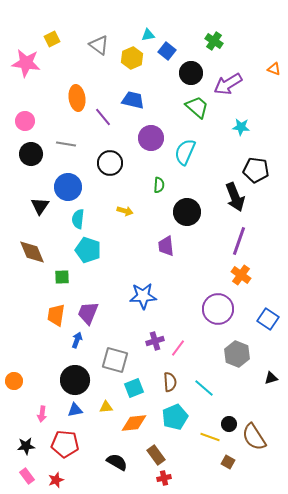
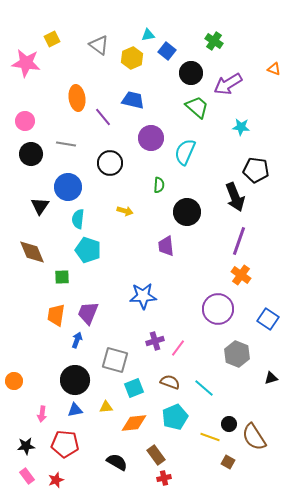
brown semicircle at (170, 382): rotated 66 degrees counterclockwise
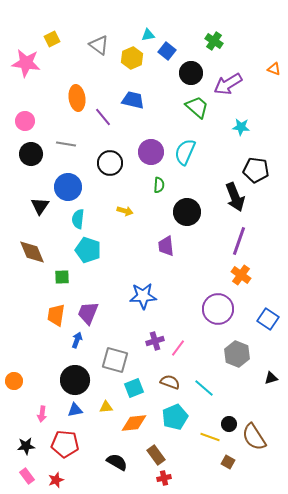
purple circle at (151, 138): moved 14 px down
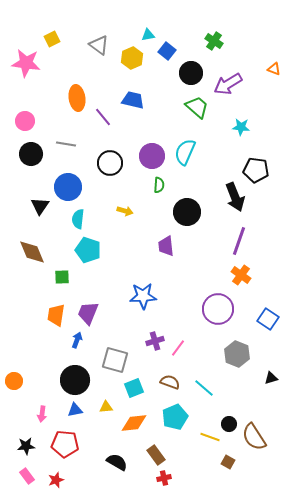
purple circle at (151, 152): moved 1 px right, 4 px down
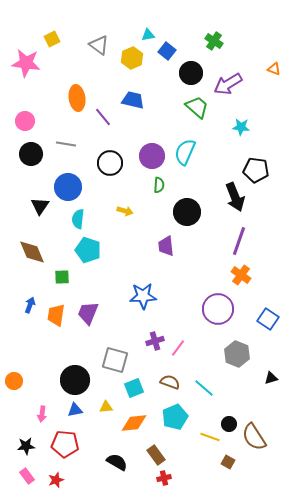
blue arrow at (77, 340): moved 47 px left, 35 px up
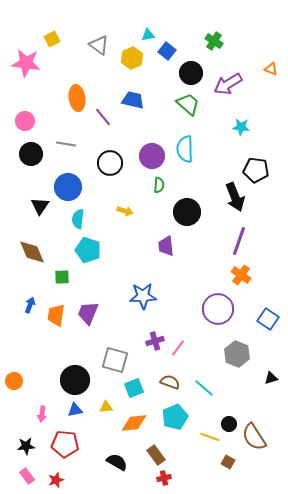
orange triangle at (274, 69): moved 3 px left
green trapezoid at (197, 107): moved 9 px left, 3 px up
cyan semicircle at (185, 152): moved 3 px up; rotated 24 degrees counterclockwise
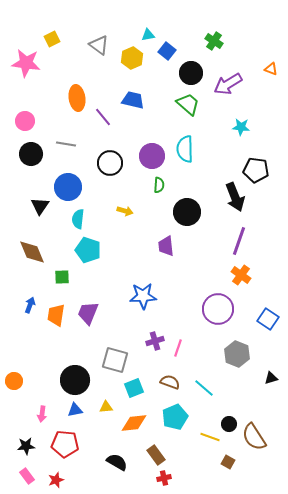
pink line at (178, 348): rotated 18 degrees counterclockwise
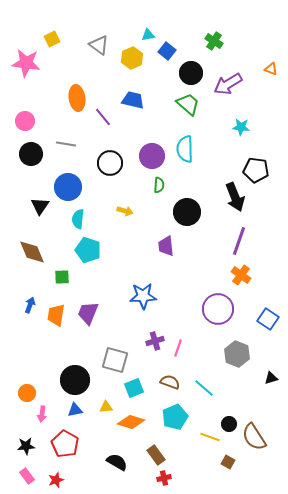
orange circle at (14, 381): moved 13 px right, 12 px down
orange diamond at (134, 423): moved 3 px left, 1 px up; rotated 24 degrees clockwise
red pentagon at (65, 444): rotated 24 degrees clockwise
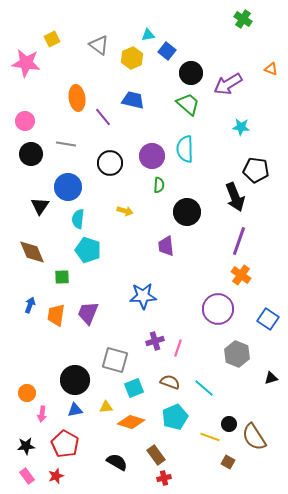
green cross at (214, 41): moved 29 px right, 22 px up
red star at (56, 480): moved 4 px up
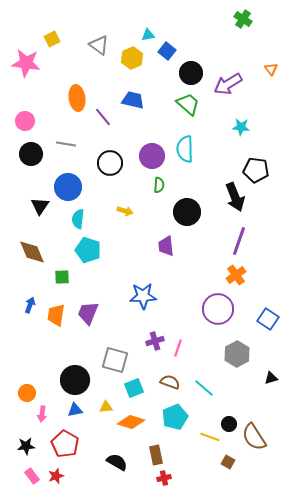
orange triangle at (271, 69): rotated 32 degrees clockwise
orange cross at (241, 275): moved 5 px left; rotated 18 degrees clockwise
gray hexagon at (237, 354): rotated 10 degrees clockwise
brown rectangle at (156, 455): rotated 24 degrees clockwise
pink rectangle at (27, 476): moved 5 px right
